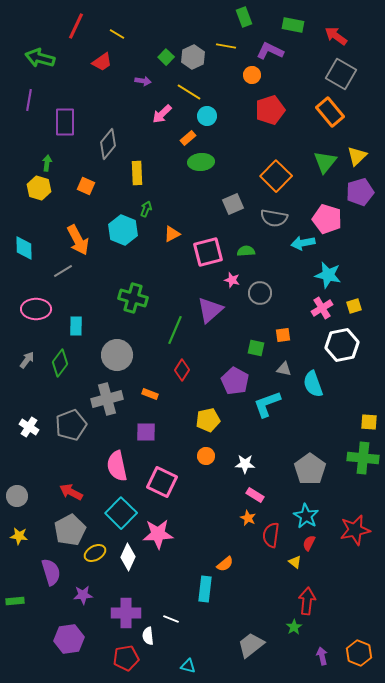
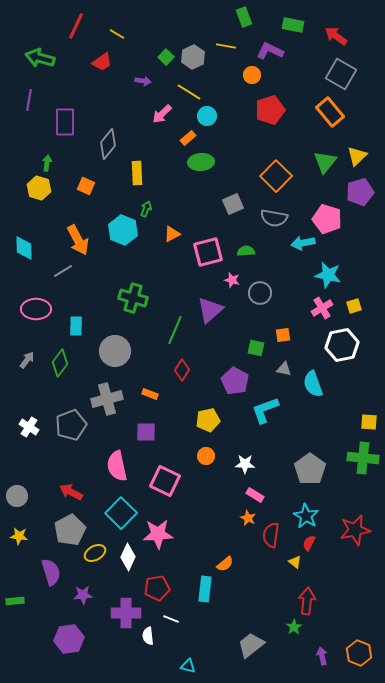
gray circle at (117, 355): moved 2 px left, 4 px up
cyan L-shape at (267, 404): moved 2 px left, 6 px down
pink square at (162, 482): moved 3 px right, 1 px up
red pentagon at (126, 658): moved 31 px right, 70 px up
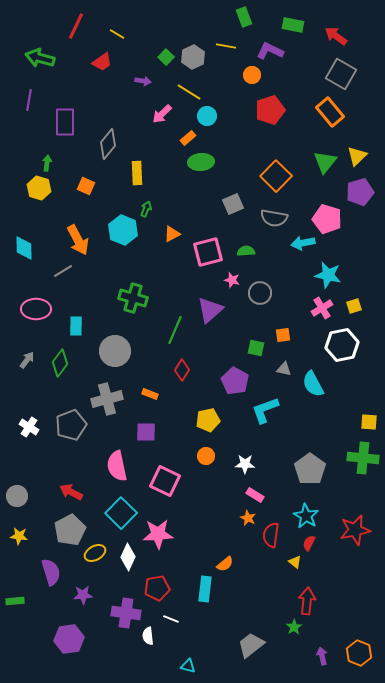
cyan semicircle at (313, 384): rotated 8 degrees counterclockwise
purple cross at (126, 613): rotated 8 degrees clockwise
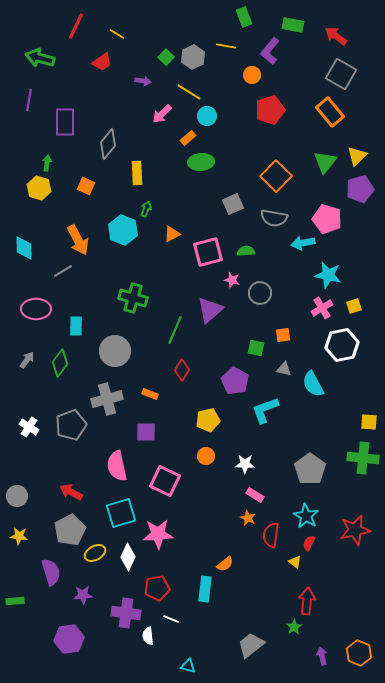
purple L-shape at (270, 51): rotated 76 degrees counterclockwise
purple pentagon at (360, 192): moved 3 px up
cyan square at (121, 513): rotated 28 degrees clockwise
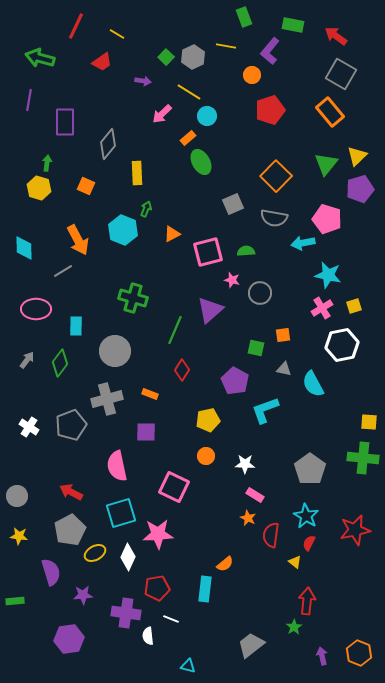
green ellipse at (201, 162): rotated 65 degrees clockwise
green triangle at (325, 162): moved 1 px right, 2 px down
pink square at (165, 481): moved 9 px right, 6 px down
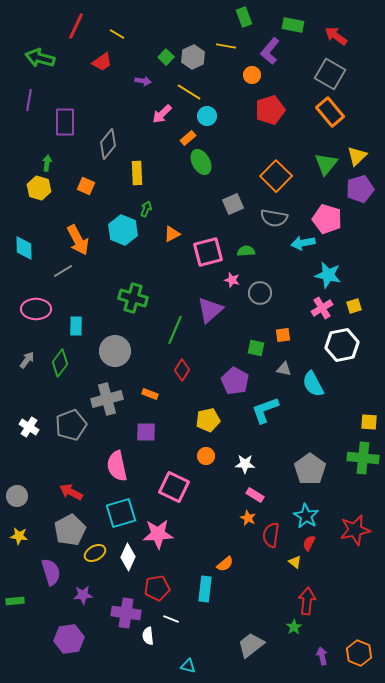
gray square at (341, 74): moved 11 px left
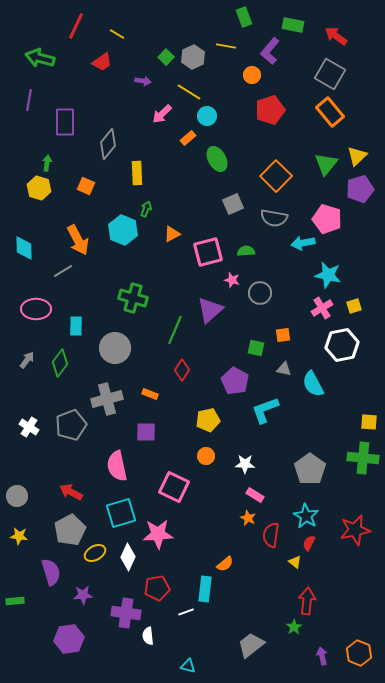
green ellipse at (201, 162): moved 16 px right, 3 px up
gray circle at (115, 351): moved 3 px up
white line at (171, 619): moved 15 px right, 7 px up; rotated 42 degrees counterclockwise
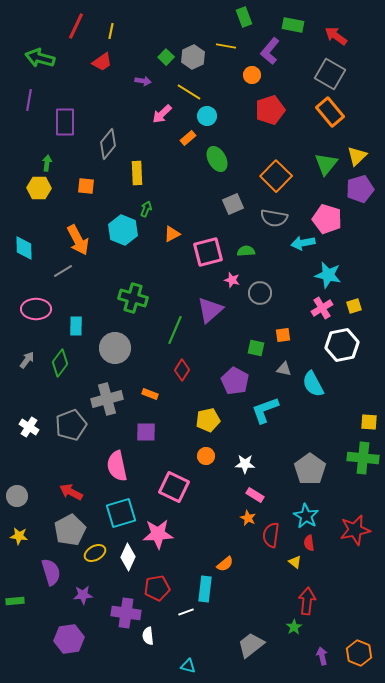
yellow line at (117, 34): moved 6 px left, 3 px up; rotated 70 degrees clockwise
orange square at (86, 186): rotated 18 degrees counterclockwise
yellow hexagon at (39, 188): rotated 15 degrees counterclockwise
red semicircle at (309, 543): rotated 35 degrees counterclockwise
